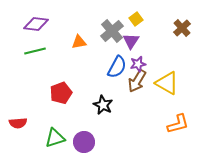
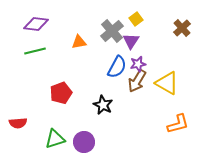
green triangle: moved 1 px down
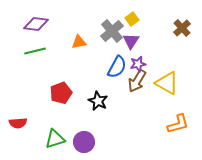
yellow square: moved 4 px left
black star: moved 5 px left, 4 px up
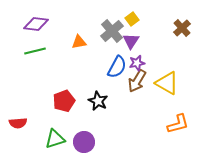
purple star: moved 1 px left, 1 px up
red pentagon: moved 3 px right, 8 px down
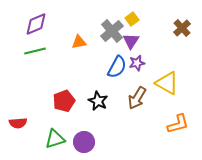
purple diamond: rotated 30 degrees counterclockwise
brown arrow: moved 17 px down
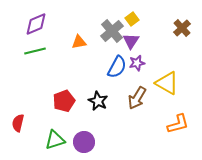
red semicircle: rotated 108 degrees clockwise
green triangle: moved 1 px down
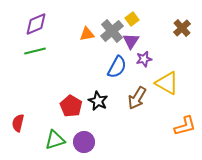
orange triangle: moved 8 px right, 8 px up
purple star: moved 7 px right, 4 px up
red pentagon: moved 7 px right, 5 px down; rotated 20 degrees counterclockwise
orange L-shape: moved 7 px right, 2 px down
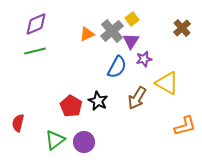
orange triangle: rotated 14 degrees counterclockwise
green triangle: rotated 20 degrees counterclockwise
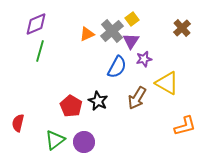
green line: moved 5 px right; rotated 60 degrees counterclockwise
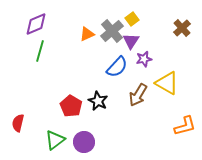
blue semicircle: rotated 15 degrees clockwise
brown arrow: moved 1 px right, 3 px up
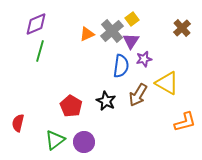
blue semicircle: moved 4 px right, 1 px up; rotated 35 degrees counterclockwise
black star: moved 8 px right
orange L-shape: moved 4 px up
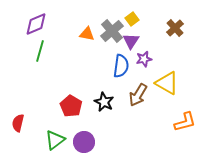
brown cross: moved 7 px left
orange triangle: rotated 35 degrees clockwise
black star: moved 2 px left, 1 px down
